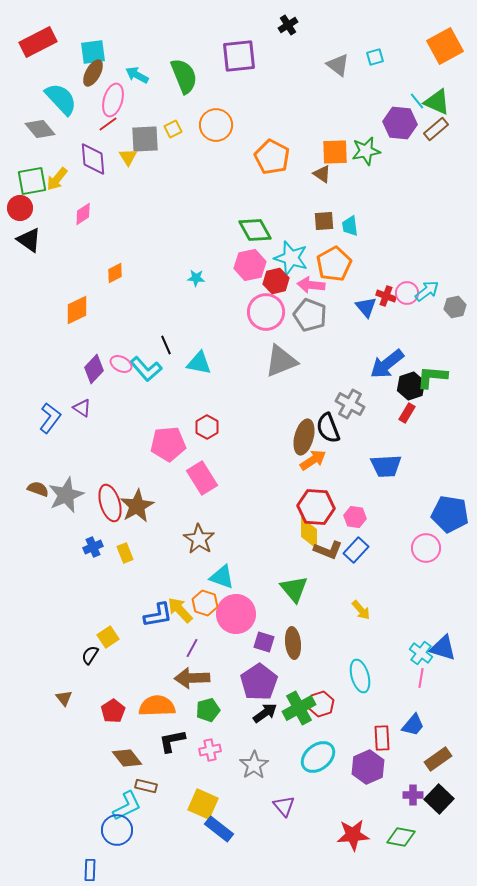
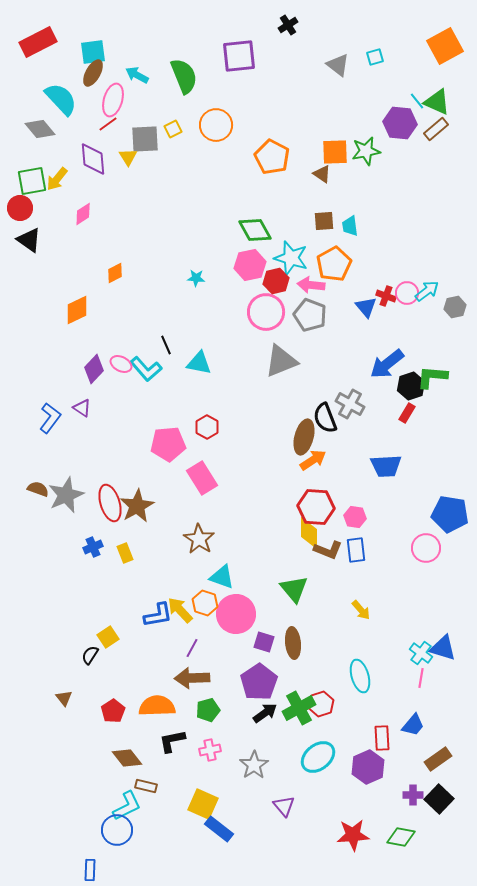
black semicircle at (328, 428): moved 3 px left, 10 px up
blue rectangle at (356, 550): rotated 50 degrees counterclockwise
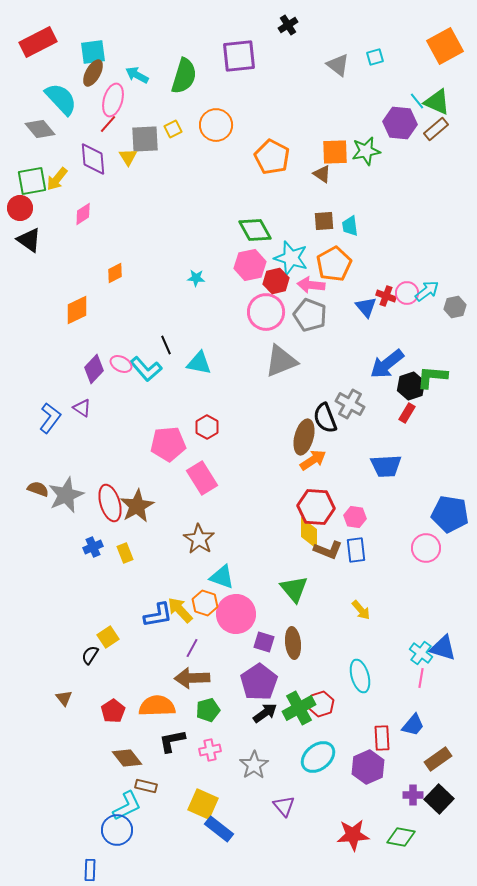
green semicircle at (184, 76): rotated 39 degrees clockwise
red line at (108, 124): rotated 12 degrees counterclockwise
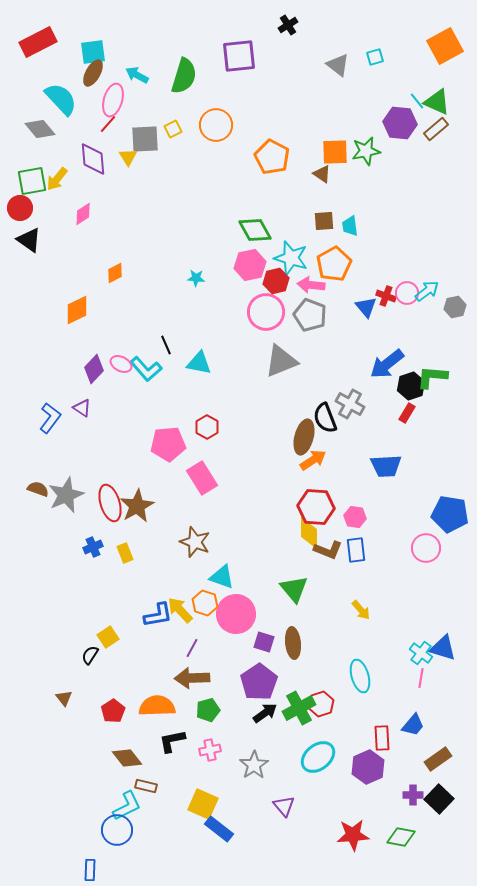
brown star at (199, 539): moved 4 px left, 3 px down; rotated 12 degrees counterclockwise
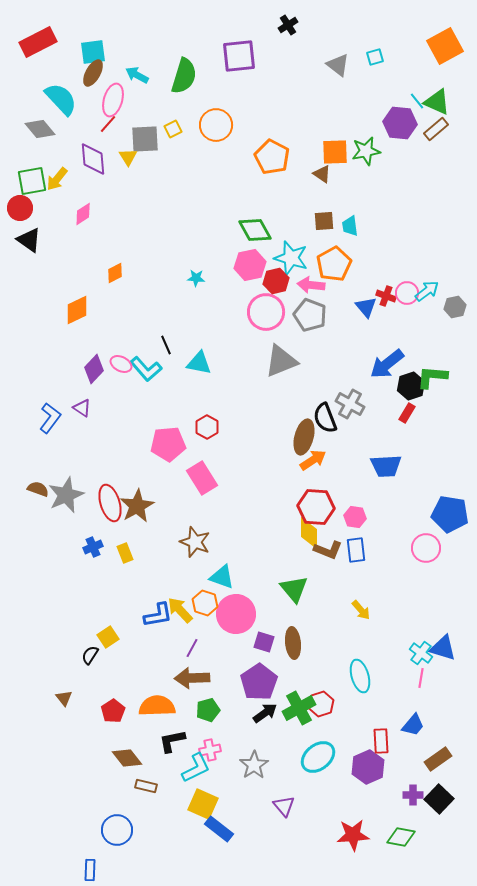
red rectangle at (382, 738): moved 1 px left, 3 px down
cyan L-shape at (127, 806): moved 69 px right, 38 px up
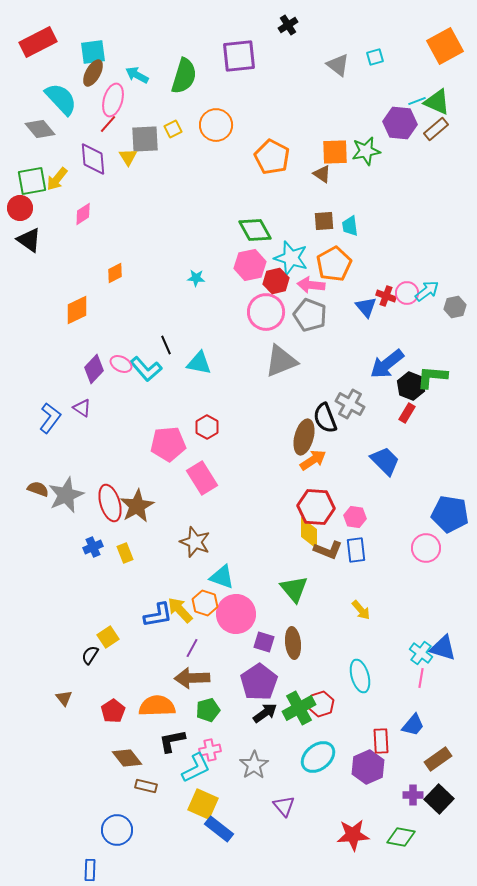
cyan line at (417, 101): rotated 72 degrees counterclockwise
black hexagon at (411, 386): rotated 20 degrees counterclockwise
blue trapezoid at (386, 466): moved 1 px left, 5 px up; rotated 132 degrees counterclockwise
